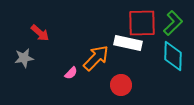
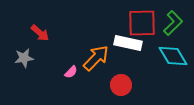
cyan diamond: rotated 32 degrees counterclockwise
pink semicircle: moved 1 px up
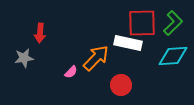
red arrow: rotated 54 degrees clockwise
cyan diamond: rotated 64 degrees counterclockwise
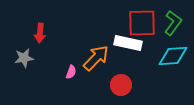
green L-shape: rotated 10 degrees counterclockwise
pink semicircle: rotated 24 degrees counterclockwise
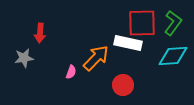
red circle: moved 2 px right
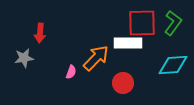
white rectangle: rotated 12 degrees counterclockwise
cyan diamond: moved 9 px down
red circle: moved 2 px up
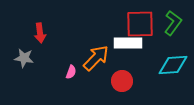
red square: moved 2 px left, 1 px down
red arrow: rotated 12 degrees counterclockwise
gray star: rotated 18 degrees clockwise
red circle: moved 1 px left, 2 px up
